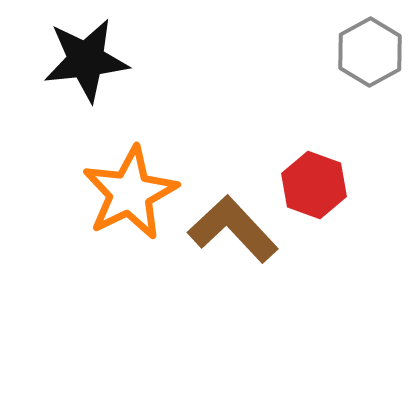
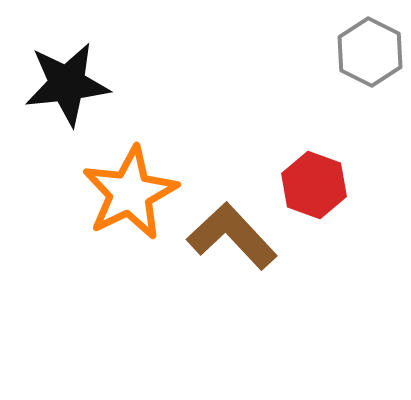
gray hexagon: rotated 4 degrees counterclockwise
black star: moved 19 px left, 24 px down
brown L-shape: moved 1 px left, 7 px down
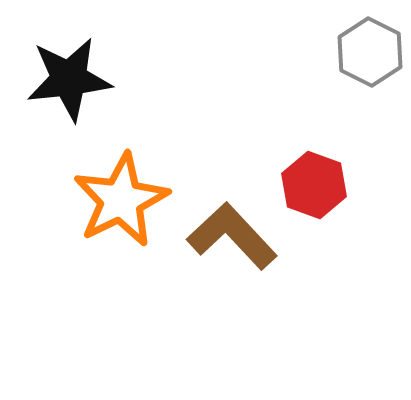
black star: moved 2 px right, 5 px up
orange star: moved 9 px left, 7 px down
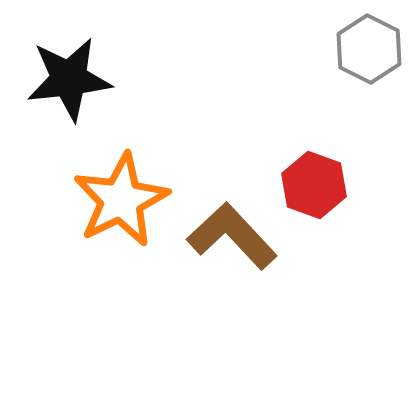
gray hexagon: moved 1 px left, 3 px up
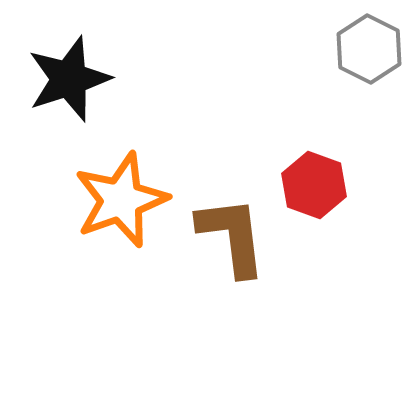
black star: rotated 12 degrees counterclockwise
orange star: rotated 6 degrees clockwise
brown L-shape: rotated 36 degrees clockwise
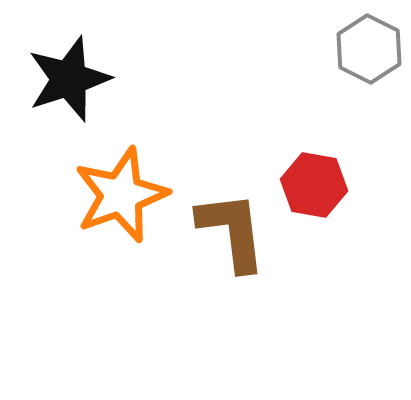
red hexagon: rotated 10 degrees counterclockwise
orange star: moved 5 px up
brown L-shape: moved 5 px up
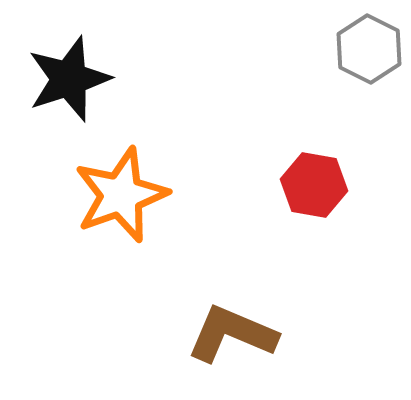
brown L-shape: moved 103 px down; rotated 60 degrees counterclockwise
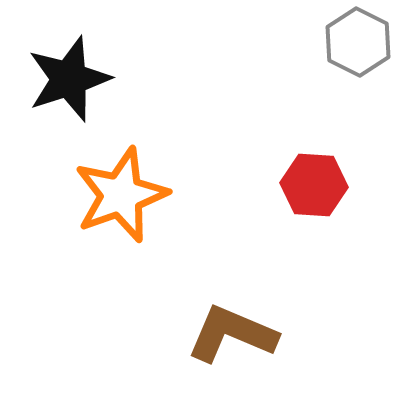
gray hexagon: moved 11 px left, 7 px up
red hexagon: rotated 6 degrees counterclockwise
